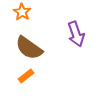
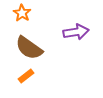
orange star: moved 1 px down
purple arrow: moved 2 px up; rotated 80 degrees counterclockwise
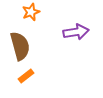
orange star: moved 9 px right, 1 px up; rotated 18 degrees clockwise
brown semicircle: moved 9 px left, 2 px up; rotated 140 degrees counterclockwise
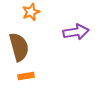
brown semicircle: moved 1 px left, 1 px down
orange rectangle: rotated 28 degrees clockwise
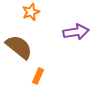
brown semicircle: rotated 36 degrees counterclockwise
orange rectangle: moved 12 px right; rotated 56 degrees counterclockwise
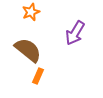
purple arrow: moved 1 px left, 1 px down; rotated 130 degrees clockwise
brown semicircle: moved 9 px right, 3 px down
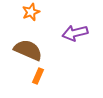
purple arrow: rotated 45 degrees clockwise
brown semicircle: rotated 16 degrees counterclockwise
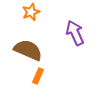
purple arrow: rotated 80 degrees clockwise
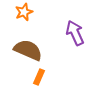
orange star: moved 7 px left
orange rectangle: moved 1 px right, 1 px down
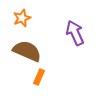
orange star: moved 2 px left, 6 px down
brown semicircle: moved 1 px left, 1 px down
